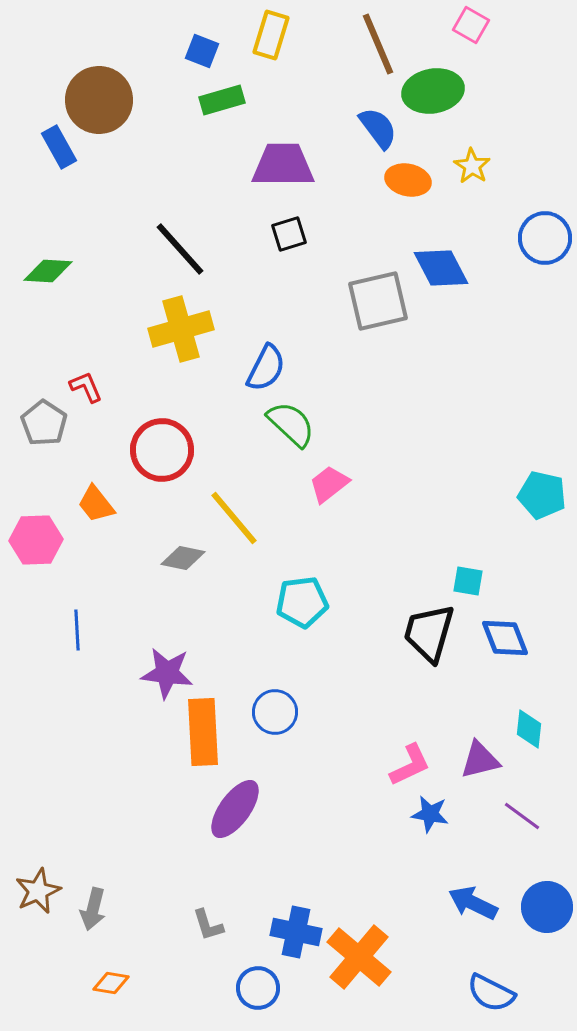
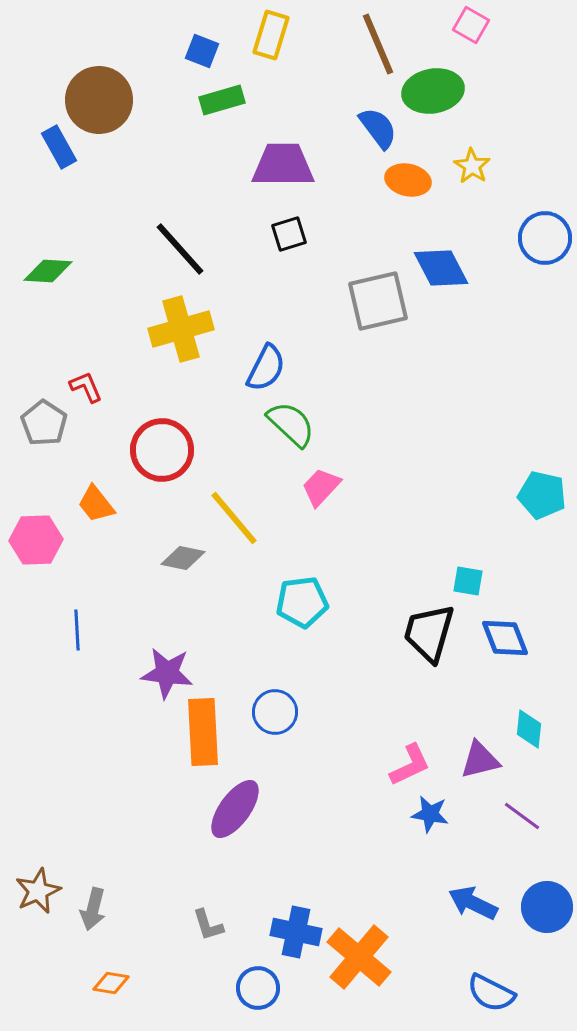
pink trapezoid at (329, 484): moved 8 px left, 3 px down; rotated 9 degrees counterclockwise
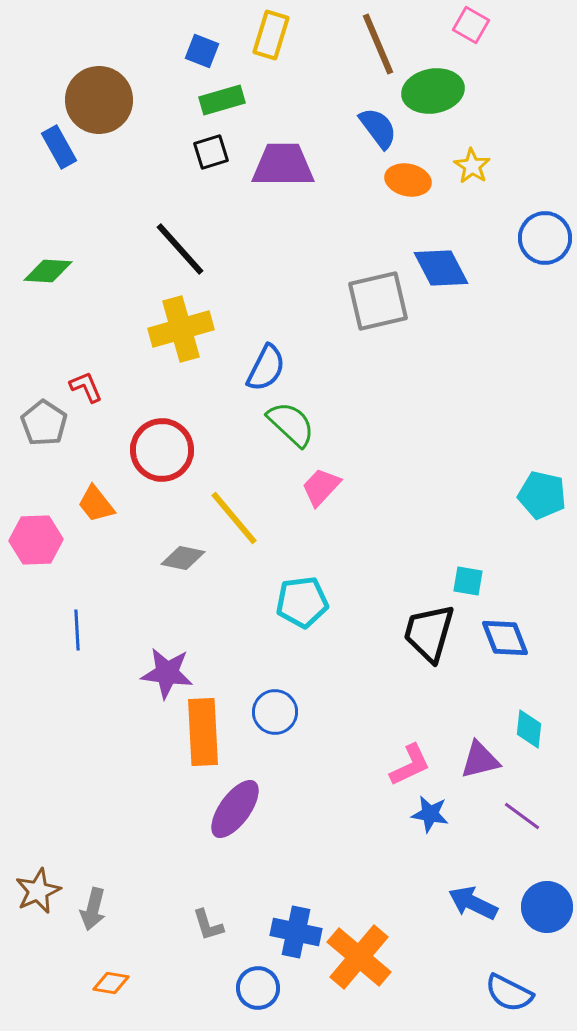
black square at (289, 234): moved 78 px left, 82 px up
blue semicircle at (491, 993): moved 18 px right
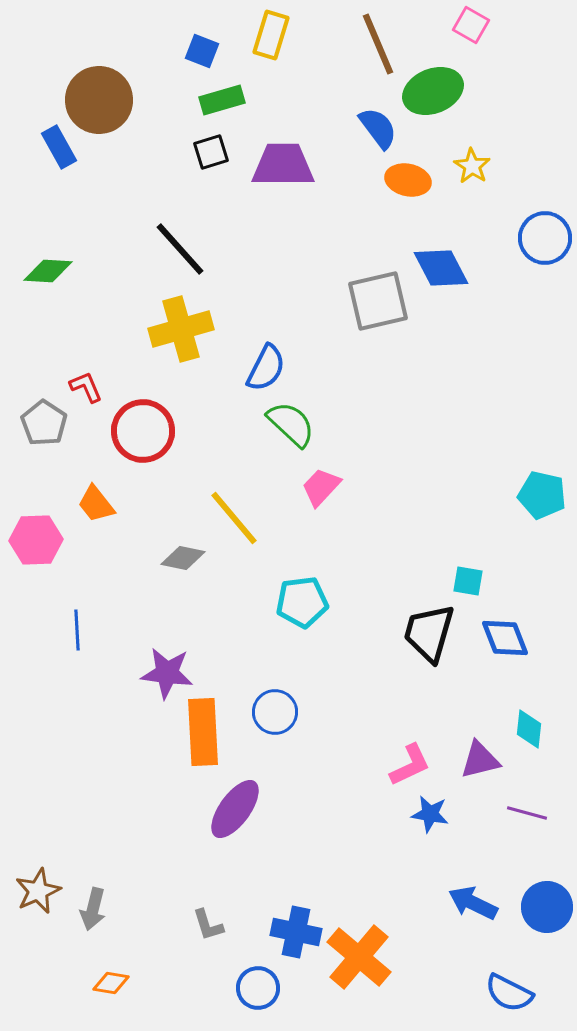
green ellipse at (433, 91): rotated 12 degrees counterclockwise
red circle at (162, 450): moved 19 px left, 19 px up
purple line at (522, 816): moved 5 px right, 3 px up; rotated 21 degrees counterclockwise
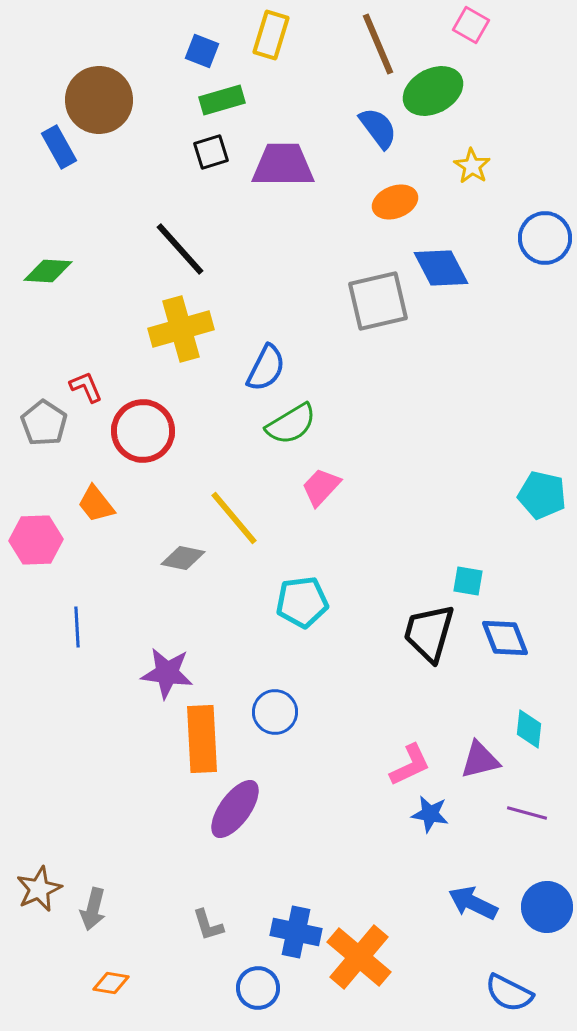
green ellipse at (433, 91): rotated 6 degrees counterclockwise
orange ellipse at (408, 180): moved 13 px left, 22 px down; rotated 33 degrees counterclockwise
green semicircle at (291, 424): rotated 106 degrees clockwise
blue line at (77, 630): moved 3 px up
orange rectangle at (203, 732): moved 1 px left, 7 px down
brown star at (38, 891): moved 1 px right, 2 px up
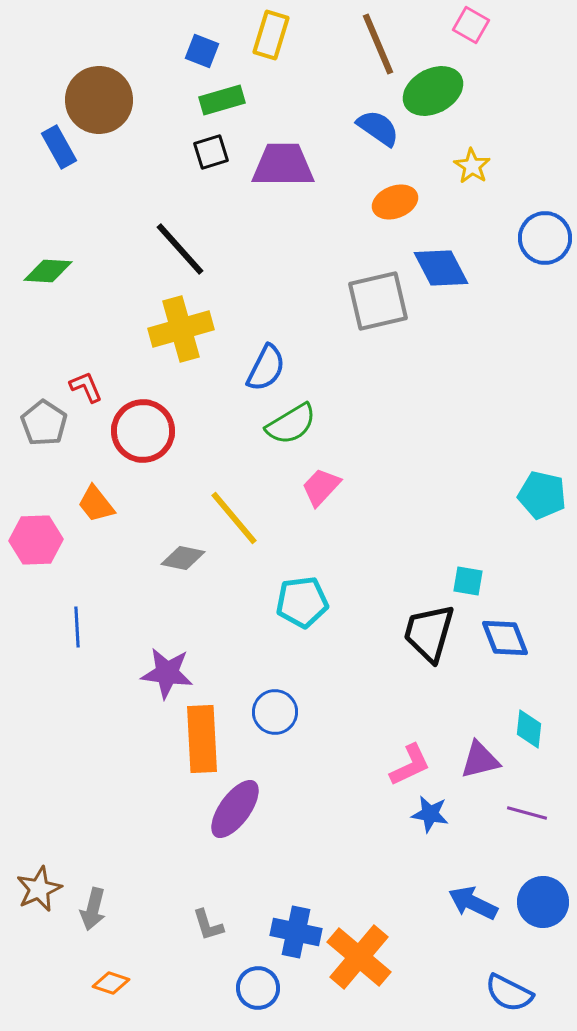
blue semicircle at (378, 128): rotated 18 degrees counterclockwise
blue circle at (547, 907): moved 4 px left, 5 px up
orange diamond at (111, 983): rotated 9 degrees clockwise
